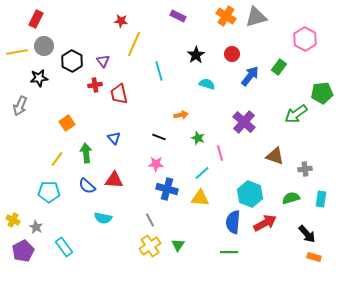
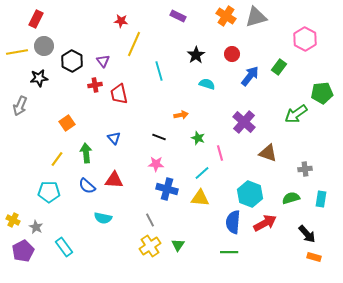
brown triangle at (275, 156): moved 7 px left, 3 px up
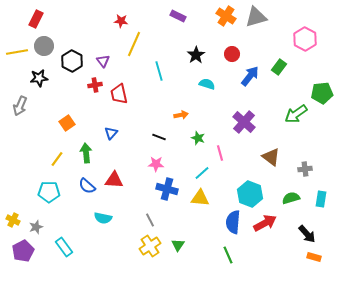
blue triangle at (114, 138): moved 3 px left, 5 px up; rotated 24 degrees clockwise
brown triangle at (268, 153): moved 3 px right, 4 px down; rotated 18 degrees clockwise
gray star at (36, 227): rotated 24 degrees clockwise
green line at (229, 252): moved 1 px left, 3 px down; rotated 66 degrees clockwise
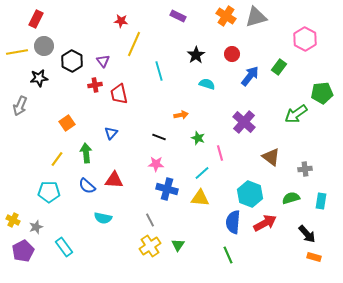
cyan rectangle at (321, 199): moved 2 px down
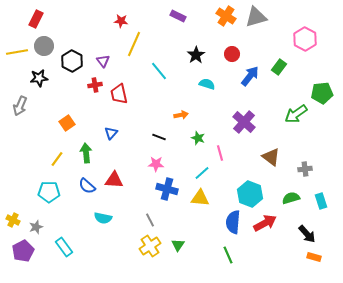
cyan line at (159, 71): rotated 24 degrees counterclockwise
cyan rectangle at (321, 201): rotated 28 degrees counterclockwise
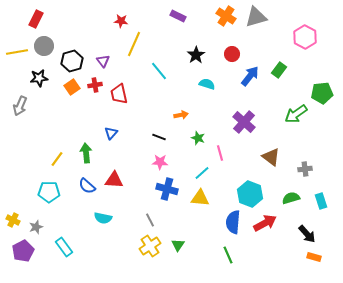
pink hexagon at (305, 39): moved 2 px up
black hexagon at (72, 61): rotated 15 degrees clockwise
green rectangle at (279, 67): moved 3 px down
orange square at (67, 123): moved 5 px right, 36 px up
pink star at (156, 164): moved 4 px right, 2 px up
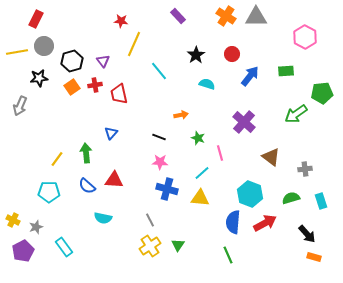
purple rectangle at (178, 16): rotated 21 degrees clockwise
gray triangle at (256, 17): rotated 15 degrees clockwise
green rectangle at (279, 70): moved 7 px right, 1 px down; rotated 49 degrees clockwise
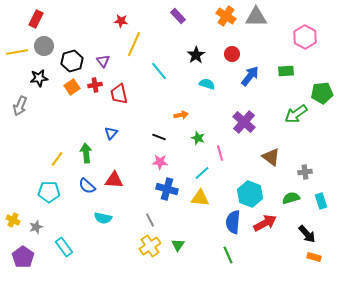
gray cross at (305, 169): moved 3 px down
purple pentagon at (23, 251): moved 6 px down; rotated 10 degrees counterclockwise
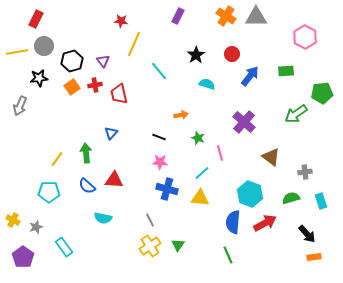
purple rectangle at (178, 16): rotated 70 degrees clockwise
orange rectangle at (314, 257): rotated 24 degrees counterclockwise
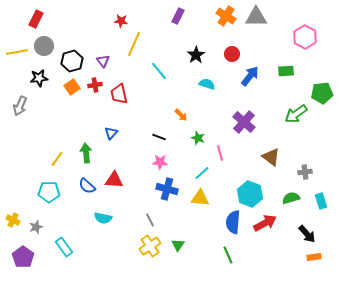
orange arrow at (181, 115): rotated 56 degrees clockwise
